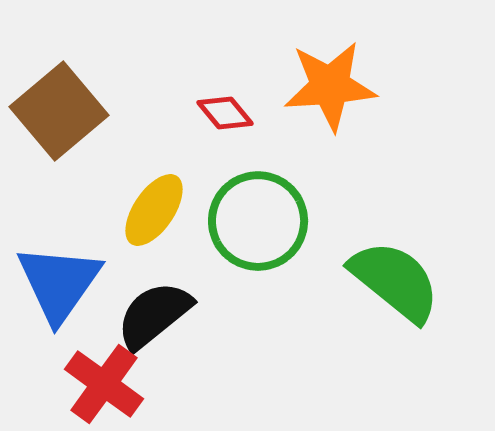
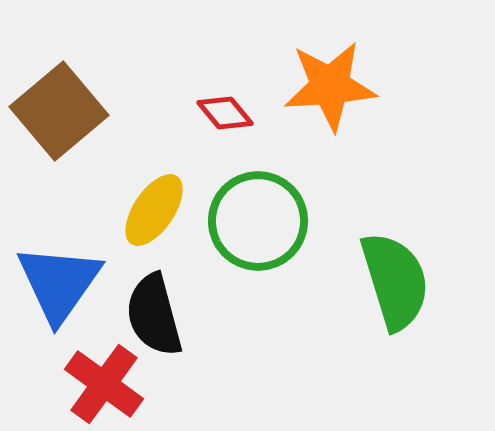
green semicircle: rotated 34 degrees clockwise
black semicircle: rotated 66 degrees counterclockwise
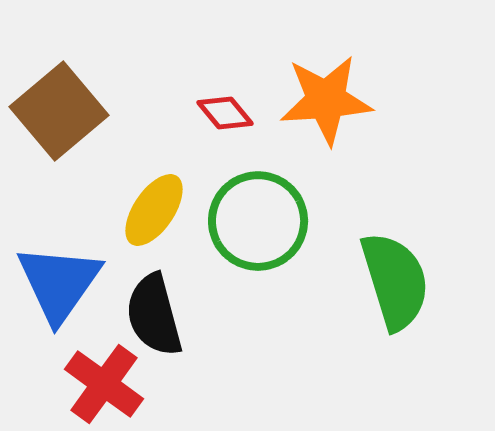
orange star: moved 4 px left, 14 px down
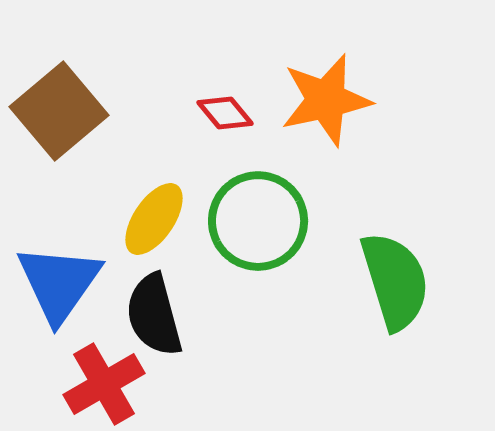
orange star: rotated 8 degrees counterclockwise
yellow ellipse: moved 9 px down
red cross: rotated 24 degrees clockwise
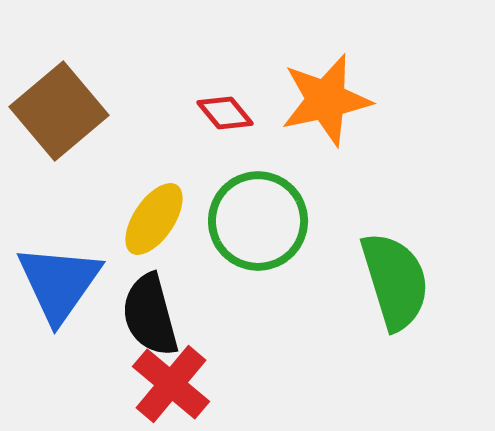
black semicircle: moved 4 px left
red cross: moved 67 px right; rotated 20 degrees counterclockwise
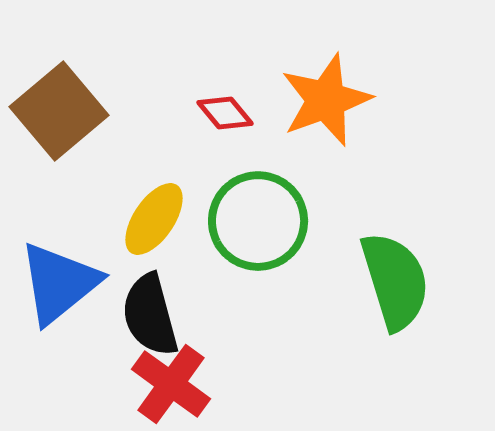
orange star: rotated 8 degrees counterclockwise
blue triangle: rotated 16 degrees clockwise
red cross: rotated 4 degrees counterclockwise
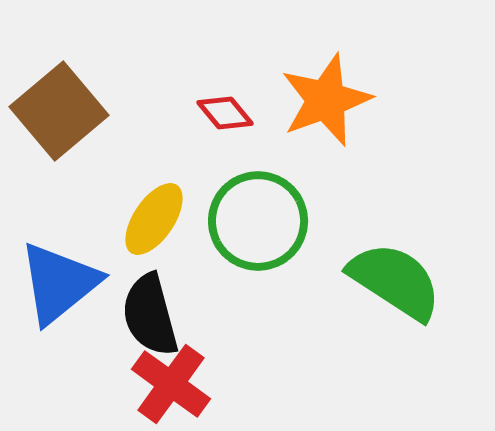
green semicircle: rotated 40 degrees counterclockwise
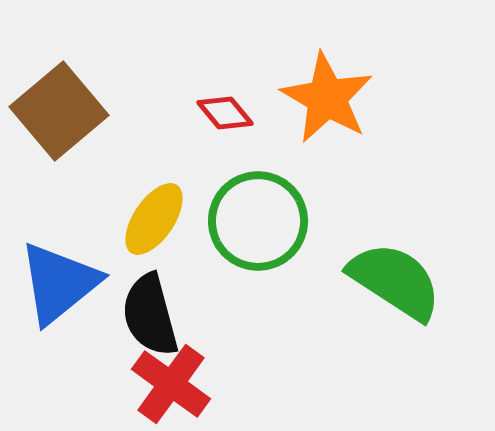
orange star: moved 1 px right, 2 px up; rotated 22 degrees counterclockwise
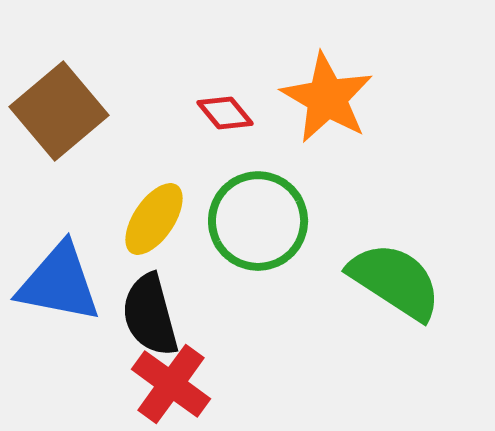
blue triangle: rotated 50 degrees clockwise
